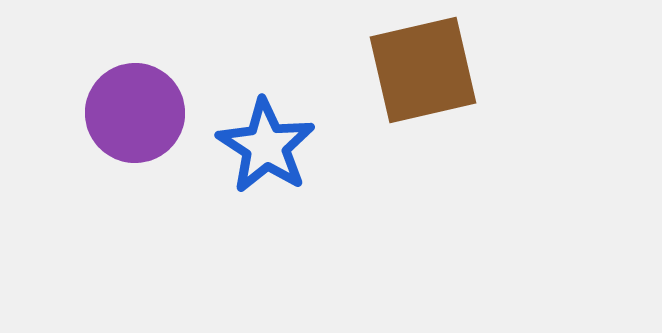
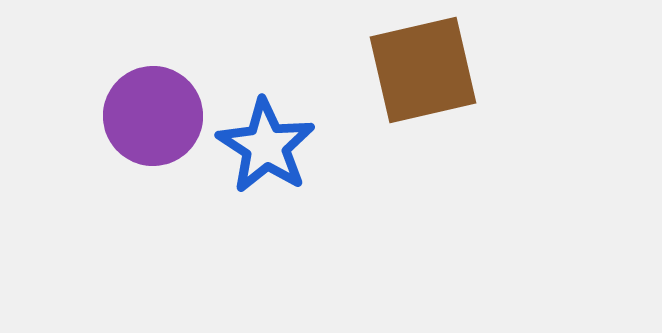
purple circle: moved 18 px right, 3 px down
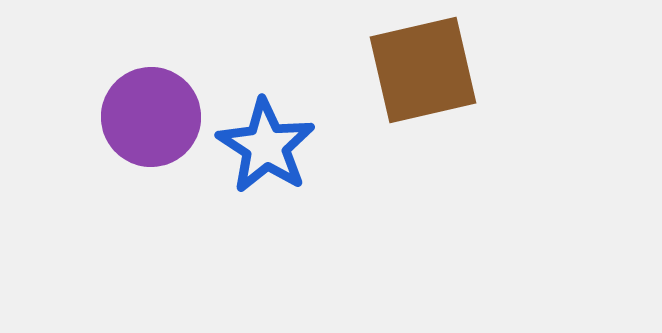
purple circle: moved 2 px left, 1 px down
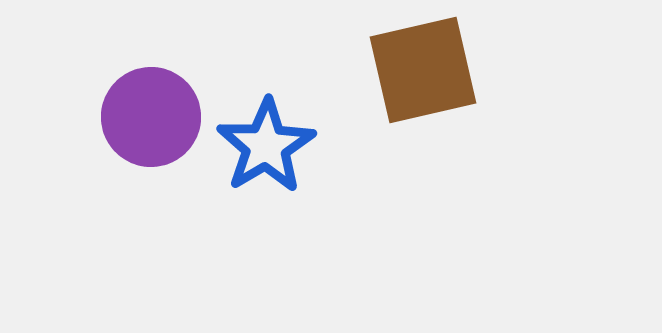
blue star: rotated 8 degrees clockwise
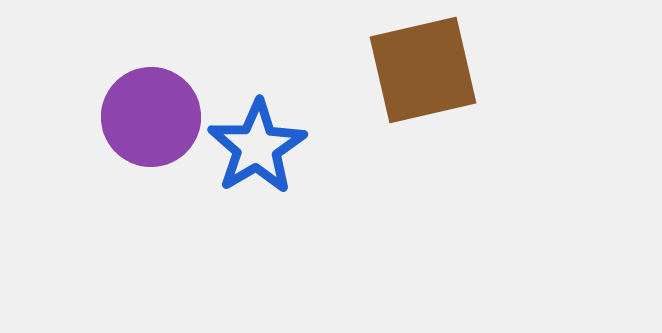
blue star: moved 9 px left, 1 px down
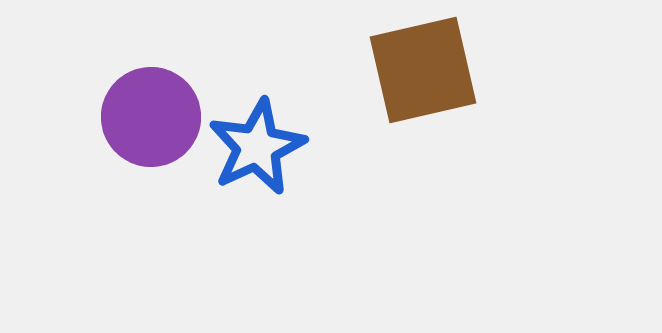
blue star: rotated 6 degrees clockwise
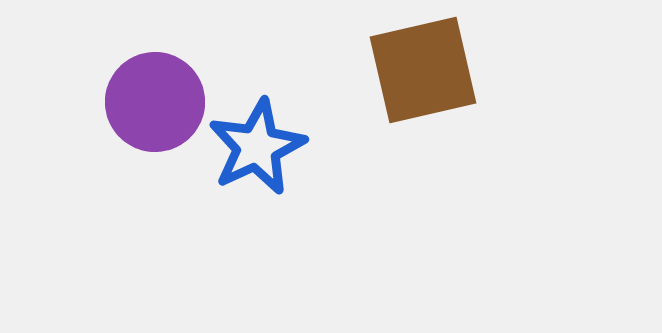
purple circle: moved 4 px right, 15 px up
